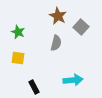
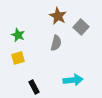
green star: moved 3 px down
yellow square: rotated 24 degrees counterclockwise
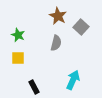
yellow square: rotated 16 degrees clockwise
cyan arrow: rotated 60 degrees counterclockwise
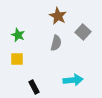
gray square: moved 2 px right, 5 px down
yellow square: moved 1 px left, 1 px down
cyan arrow: rotated 60 degrees clockwise
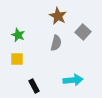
black rectangle: moved 1 px up
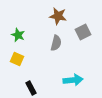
brown star: rotated 18 degrees counterclockwise
gray square: rotated 21 degrees clockwise
yellow square: rotated 24 degrees clockwise
black rectangle: moved 3 px left, 2 px down
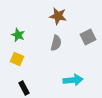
gray square: moved 5 px right, 5 px down
black rectangle: moved 7 px left
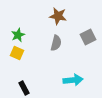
green star: rotated 24 degrees clockwise
yellow square: moved 6 px up
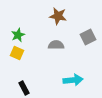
gray semicircle: moved 2 px down; rotated 105 degrees counterclockwise
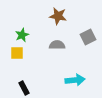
green star: moved 4 px right
gray semicircle: moved 1 px right
yellow square: rotated 24 degrees counterclockwise
cyan arrow: moved 2 px right
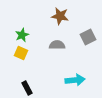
brown star: moved 2 px right
yellow square: moved 4 px right; rotated 24 degrees clockwise
black rectangle: moved 3 px right
